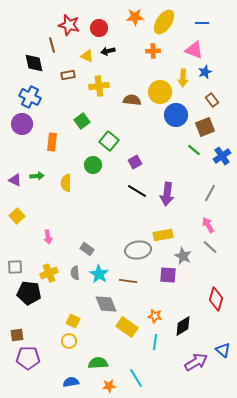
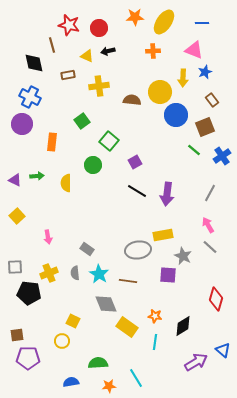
yellow circle at (69, 341): moved 7 px left
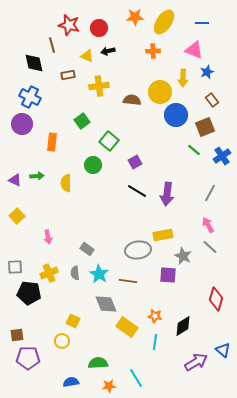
blue star at (205, 72): moved 2 px right
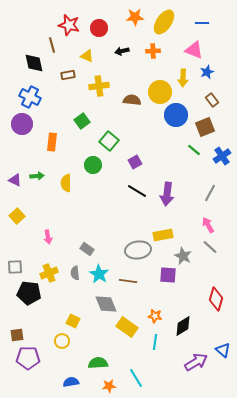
black arrow at (108, 51): moved 14 px right
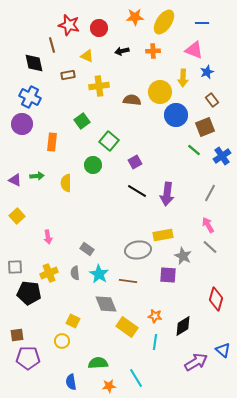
blue semicircle at (71, 382): rotated 91 degrees counterclockwise
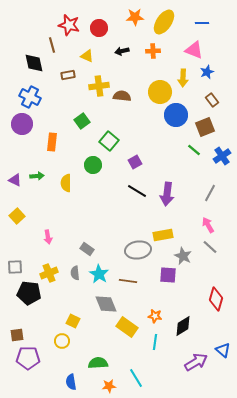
brown semicircle at (132, 100): moved 10 px left, 4 px up
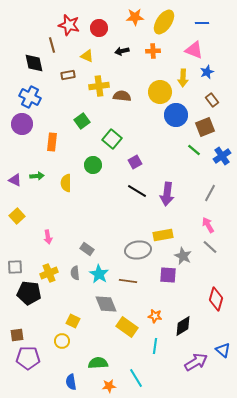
green square at (109, 141): moved 3 px right, 2 px up
cyan line at (155, 342): moved 4 px down
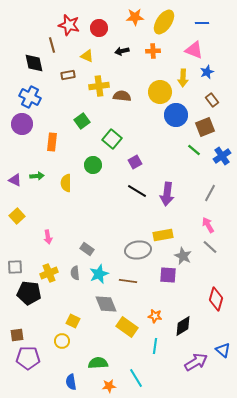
cyan star at (99, 274): rotated 18 degrees clockwise
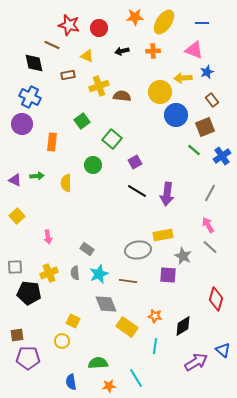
brown line at (52, 45): rotated 49 degrees counterclockwise
yellow arrow at (183, 78): rotated 84 degrees clockwise
yellow cross at (99, 86): rotated 12 degrees counterclockwise
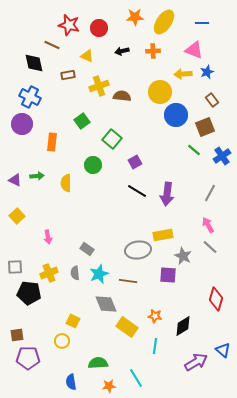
yellow arrow at (183, 78): moved 4 px up
